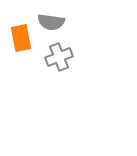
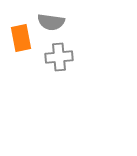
gray cross: rotated 16 degrees clockwise
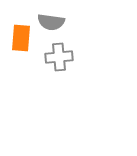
orange rectangle: rotated 16 degrees clockwise
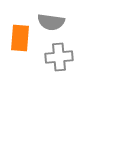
orange rectangle: moved 1 px left
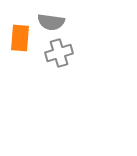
gray cross: moved 4 px up; rotated 12 degrees counterclockwise
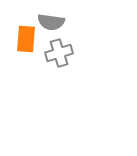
orange rectangle: moved 6 px right, 1 px down
